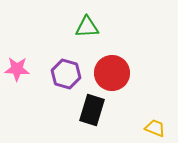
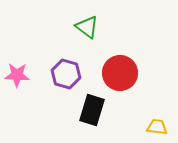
green triangle: rotated 40 degrees clockwise
pink star: moved 6 px down
red circle: moved 8 px right
yellow trapezoid: moved 2 px right, 1 px up; rotated 15 degrees counterclockwise
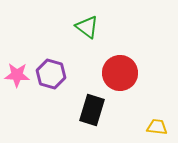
purple hexagon: moved 15 px left
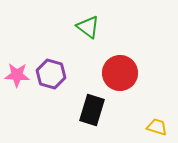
green triangle: moved 1 px right
yellow trapezoid: rotated 10 degrees clockwise
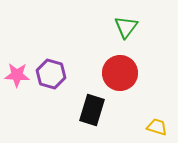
green triangle: moved 38 px right; rotated 30 degrees clockwise
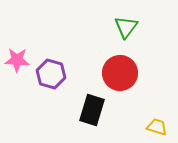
pink star: moved 15 px up
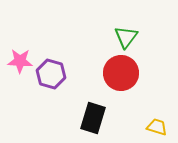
green triangle: moved 10 px down
pink star: moved 3 px right, 1 px down
red circle: moved 1 px right
black rectangle: moved 1 px right, 8 px down
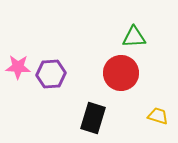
green triangle: moved 8 px right; rotated 50 degrees clockwise
pink star: moved 2 px left, 6 px down
purple hexagon: rotated 20 degrees counterclockwise
yellow trapezoid: moved 1 px right, 11 px up
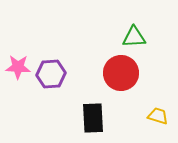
black rectangle: rotated 20 degrees counterclockwise
